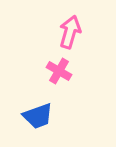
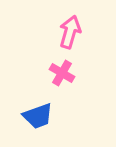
pink cross: moved 3 px right, 2 px down
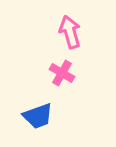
pink arrow: rotated 32 degrees counterclockwise
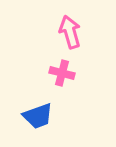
pink cross: rotated 15 degrees counterclockwise
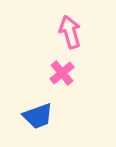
pink cross: rotated 35 degrees clockwise
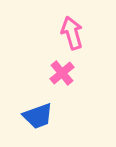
pink arrow: moved 2 px right, 1 px down
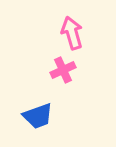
pink cross: moved 1 px right, 3 px up; rotated 15 degrees clockwise
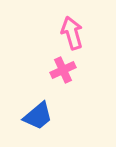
blue trapezoid: rotated 20 degrees counterclockwise
